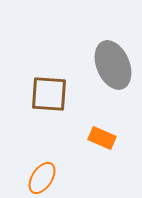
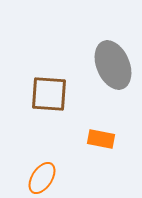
orange rectangle: moved 1 px left, 1 px down; rotated 12 degrees counterclockwise
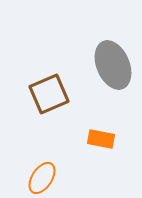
brown square: rotated 27 degrees counterclockwise
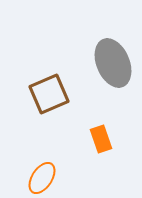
gray ellipse: moved 2 px up
orange rectangle: rotated 60 degrees clockwise
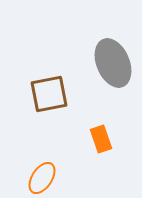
brown square: rotated 12 degrees clockwise
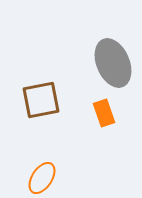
brown square: moved 8 px left, 6 px down
orange rectangle: moved 3 px right, 26 px up
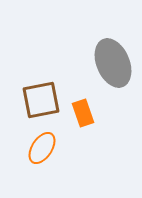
orange rectangle: moved 21 px left
orange ellipse: moved 30 px up
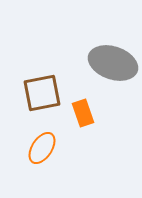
gray ellipse: rotated 48 degrees counterclockwise
brown square: moved 1 px right, 7 px up
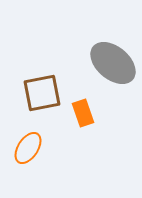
gray ellipse: rotated 21 degrees clockwise
orange ellipse: moved 14 px left
